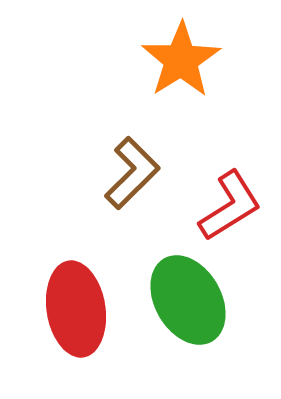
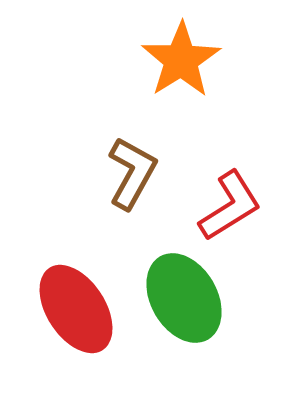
brown L-shape: rotated 16 degrees counterclockwise
green ellipse: moved 4 px left, 2 px up
red ellipse: rotated 24 degrees counterclockwise
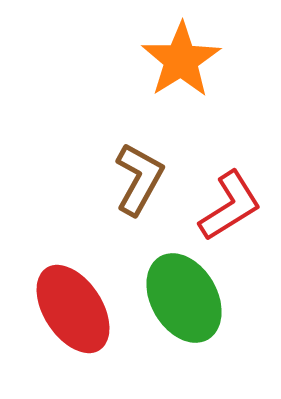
brown L-shape: moved 7 px right, 6 px down
red ellipse: moved 3 px left
